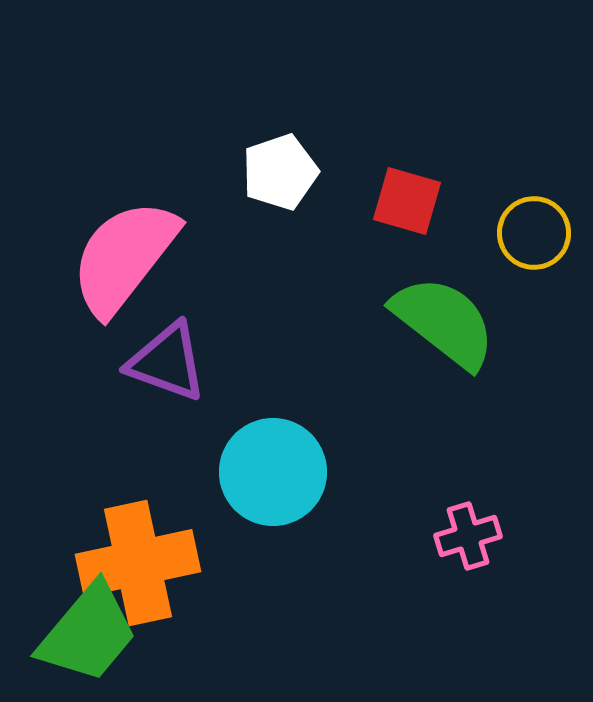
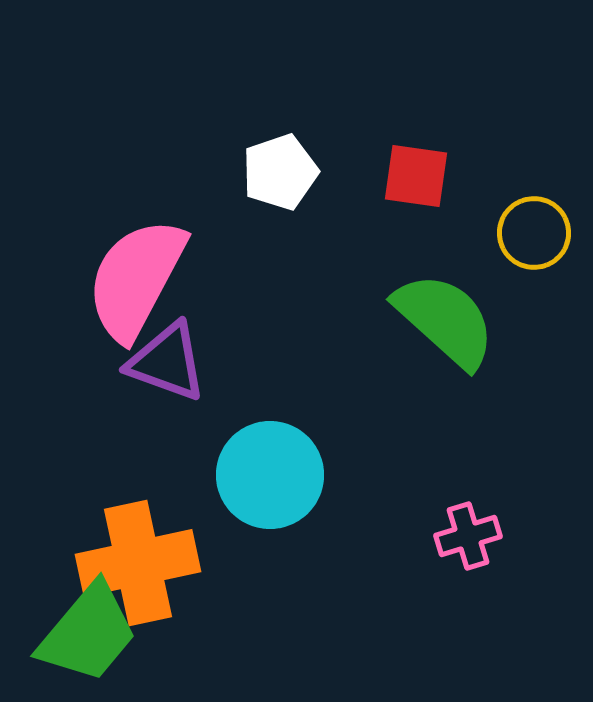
red square: moved 9 px right, 25 px up; rotated 8 degrees counterclockwise
pink semicircle: moved 12 px right, 22 px down; rotated 10 degrees counterclockwise
green semicircle: moved 1 px right, 2 px up; rotated 4 degrees clockwise
cyan circle: moved 3 px left, 3 px down
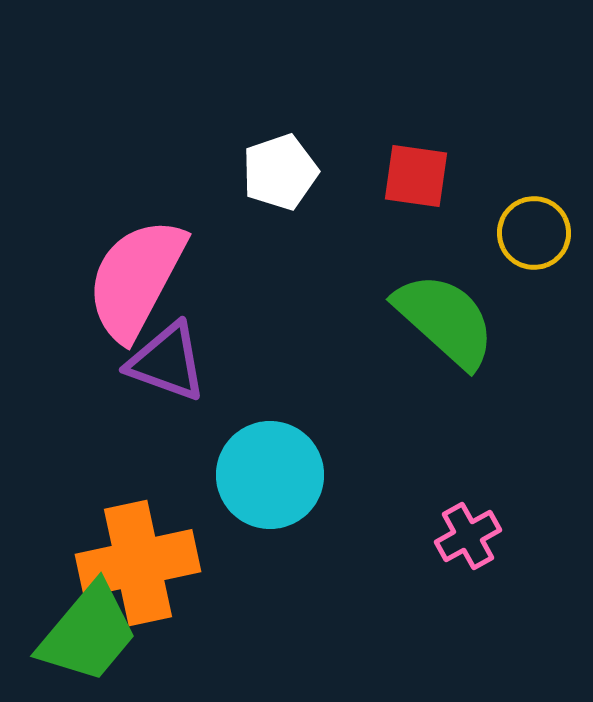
pink cross: rotated 12 degrees counterclockwise
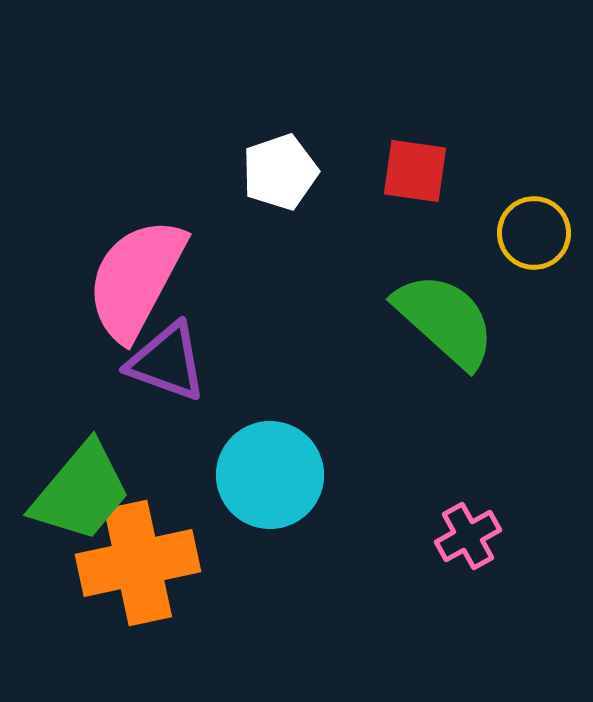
red square: moved 1 px left, 5 px up
green trapezoid: moved 7 px left, 141 px up
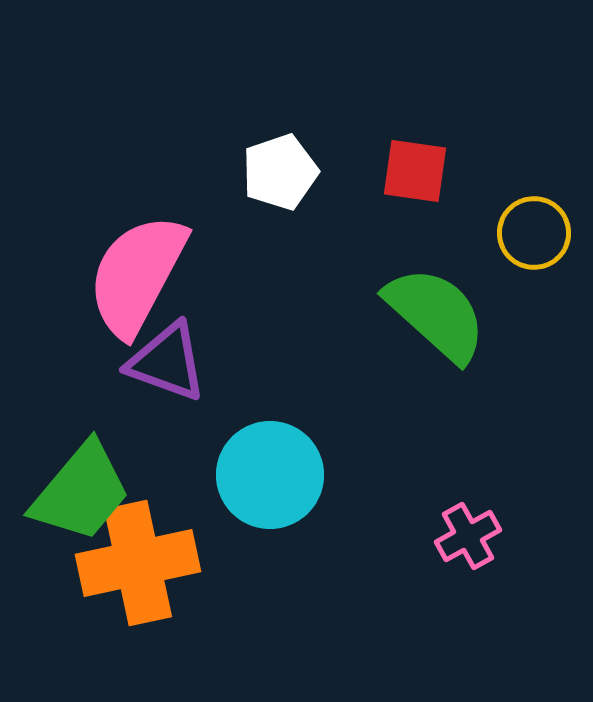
pink semicircle: moved 1 px right, 4 px up
green semicircle: moved 9 px left, 6 px up
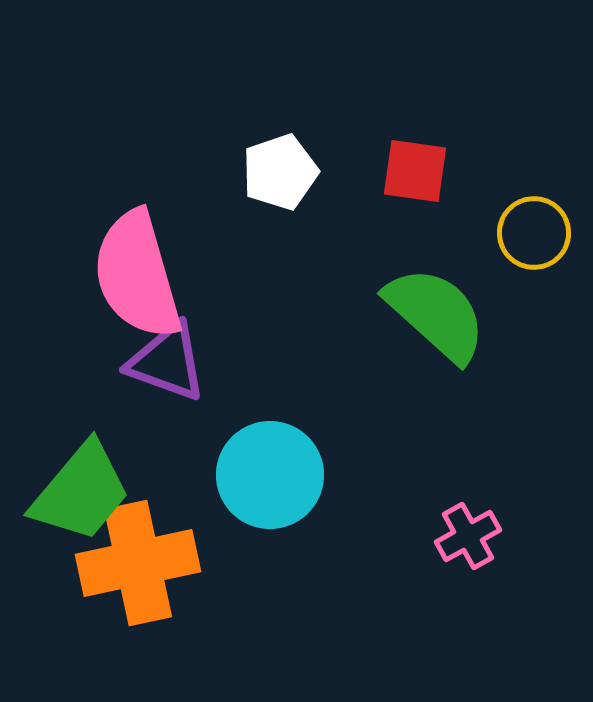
pink semicircle: rotated 44 degrees counterclockwise
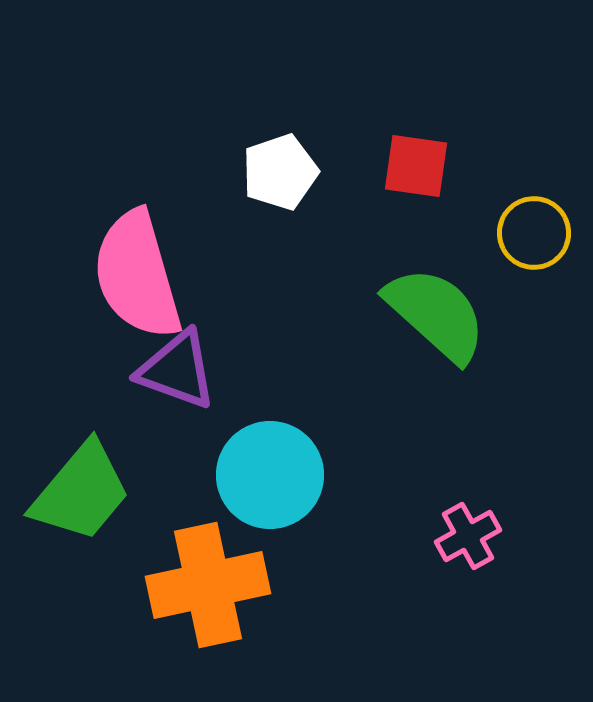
red square: moved 1 px right, 5 px up
purple triangle: moved 10 px right, 8 px down
orange cross: moved 70 px right, 22 px down
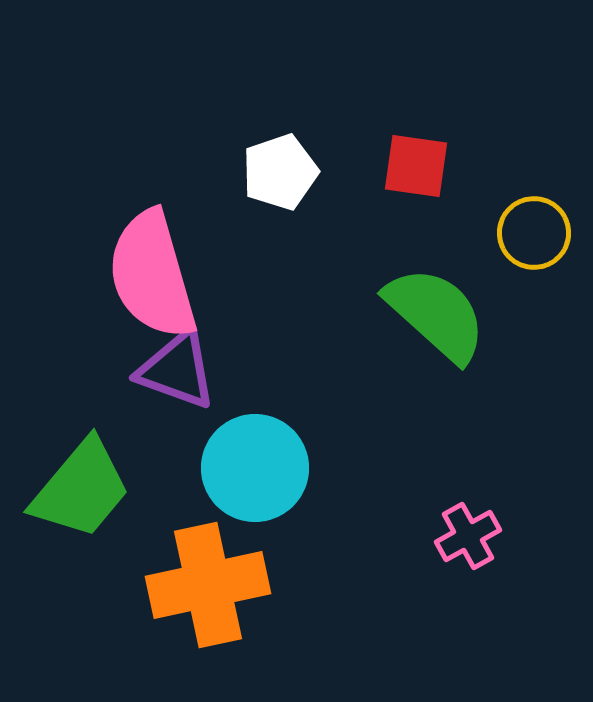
pink semicircle: moved 15 px right
cyan circle: moved 15 px left, 7 px up
green trapezoid: moved 3 px up
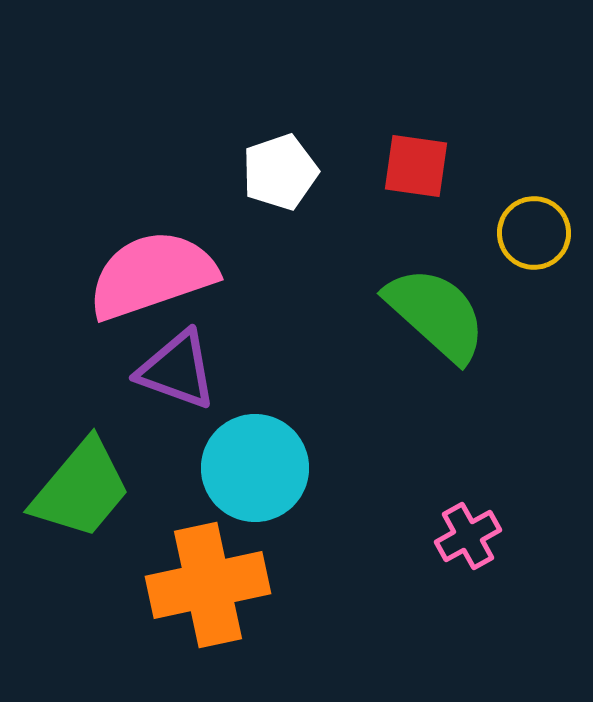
pink semicircle: rotated 87 degrees clockwise
